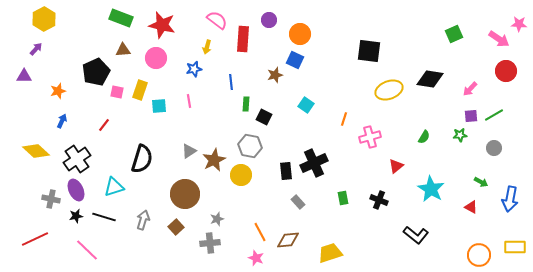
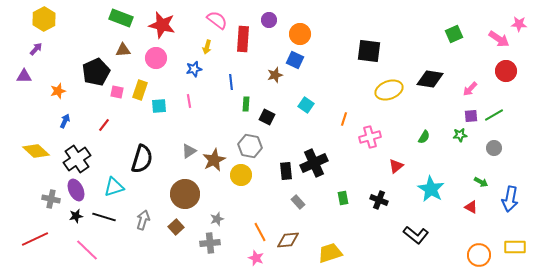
black square at (264, 117): moved 3 px right
blue arrow at (62, 121): moved 3 px right
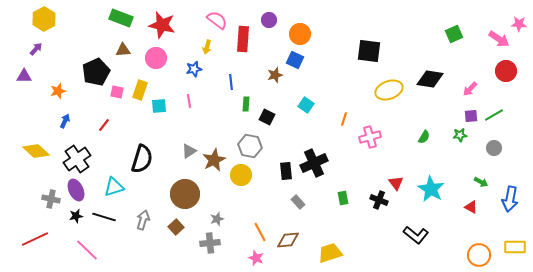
red triangle at (396, 166): moved 17 px down; rotated 28 degrees counterclockwise
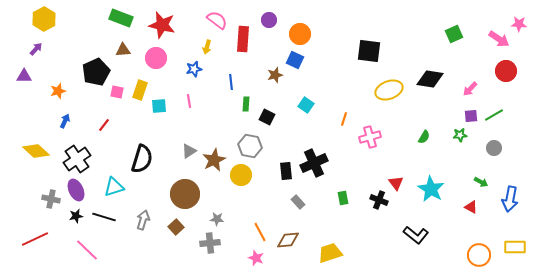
gray star at (217, 219): rotated 24 degrees clockwise
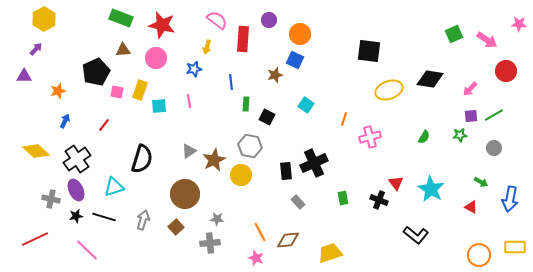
pink arrow at (499, 39): moved 12 px left, 1 px down
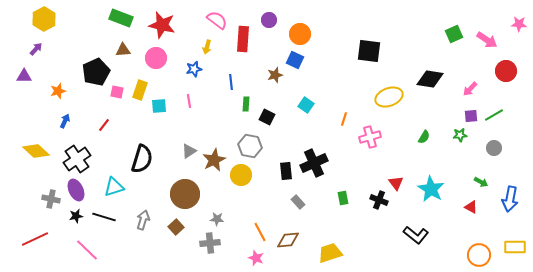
yellow ellipse at (389, 90): moved 7 px down
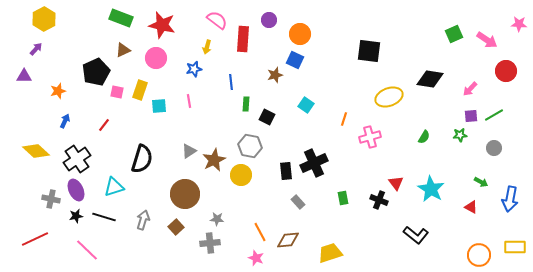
brown triangle at (123, 50): rotated 21 degrees counterclockwise
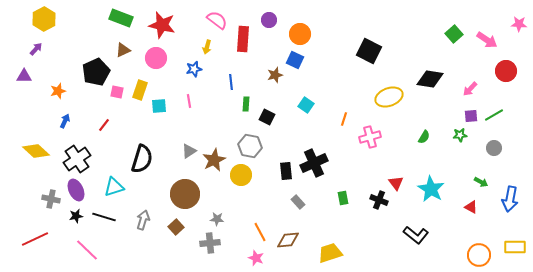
green square at (454, 34): rotated 18 degrees counterclockwise
black square at (369, 51): rotated 20 degrees clockwise
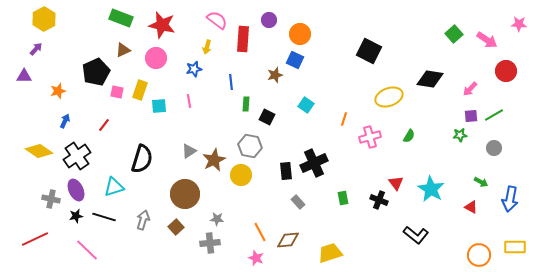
green semicircle at (424, 137): moved 15 px left, 1 px up
yellow diamond at (36, 151): moved 3 px right; rotated 8 degrees counterclockwise
black cross at (77, 159): moved 3 px up
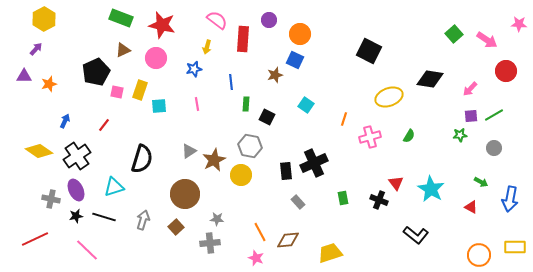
orange star at (58, 91): moved 9 px left, 7 px up
pink line at (189, 101): moved 8 px right, 3 px down
